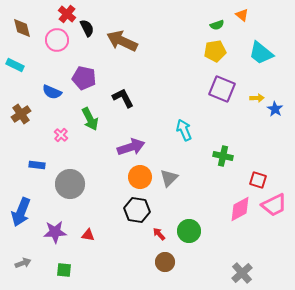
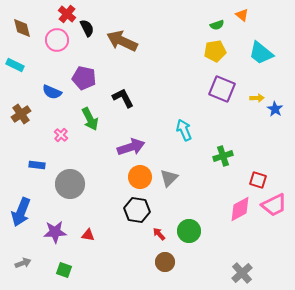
green cross: rotated 30 degrees counterclockwise
green square: rotated 14 degrees clockwise
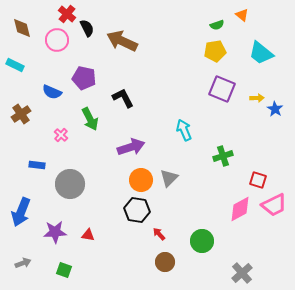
orange circle: moved 1 px right, 3 px down
green circle: moved 13 px right, 10 px down
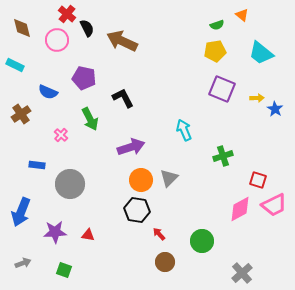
blue semicircle: moved 4 px left
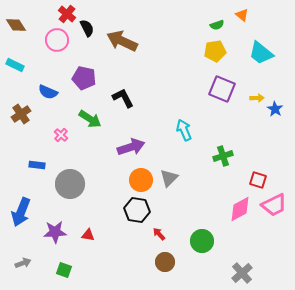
brown diamond: moved 6 px left, 3 px up; rotated 20 degrees counterclockwise
green arrow: rotated 30 degrees counterclockwise
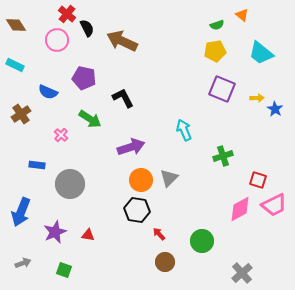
purple star: rotated 20 degrees counterclockwise
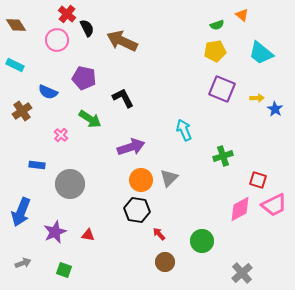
brown cross: moved 1 px right, 3 px up
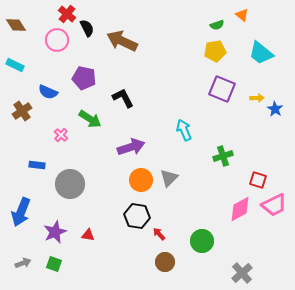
black hexagon: moved 6 px down
green square: moved 10 px left, 6 px up
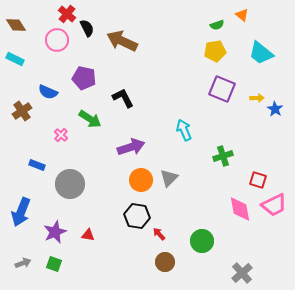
cyan rectangle: moved 6 px up
blue rectangle: rotated 14 degrees clockwise
pink diamond: rotated 72 degrees counterclockwise
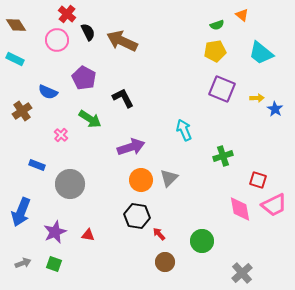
black semicircle: moved 1 px right, 4 px down
purple pentagon: rotated 15 degrees clockwise
